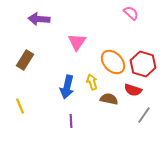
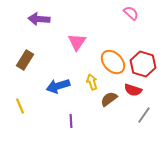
blue arrow: moved 9 px left, 1 px up; rotated 60 degrees clockwise
brown semicircle: rotated 48 degrees counterclockwise
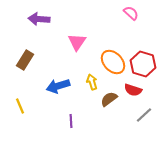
gray line: rotated 12 degrees clockwise
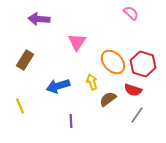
brown semicircle: moved 1 px left
gray line: moved 7 px left; rotated 12 degrees counterclockwise
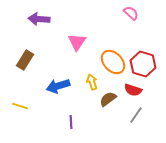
yellow line: rotated 49 degrees counterclockwise
gray line: moved 1 px left
purple line: moved 1 px down
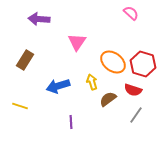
orange ellipse: rotated 10 degrees counterclockwise
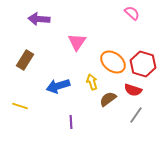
pink semicircle: moved 1 px right
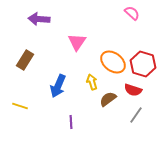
blue arrow: rotated 50 degrees counterclockwise
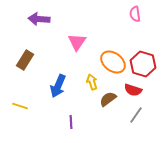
pink semicircle: moved 3 px right, 1 px down; rotated 140 degrees counterclockwise
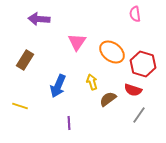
orange ellipse: moved 1 px left, 10 px up
gray line: moved 3 px right
purple line: moved 2 px left, 1 px down
